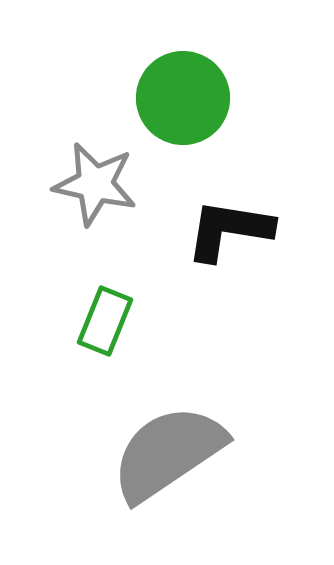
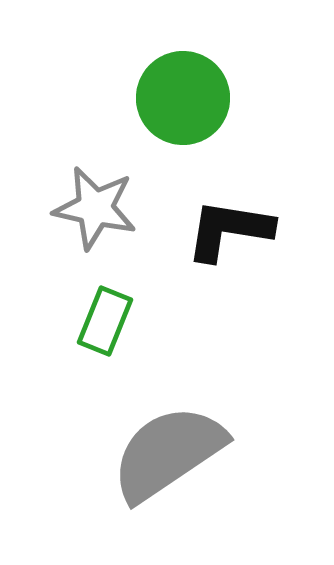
gray star: moved 24 px down
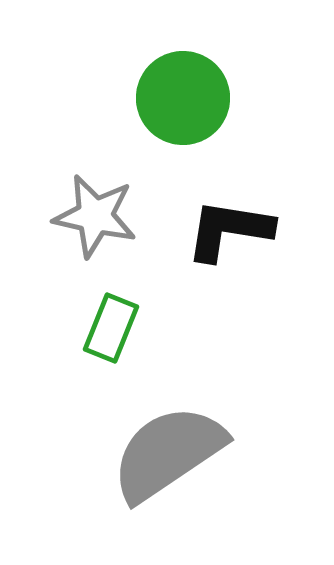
gray star: moved 8 px down
green rectangle: moved 6 px right, 7 px down
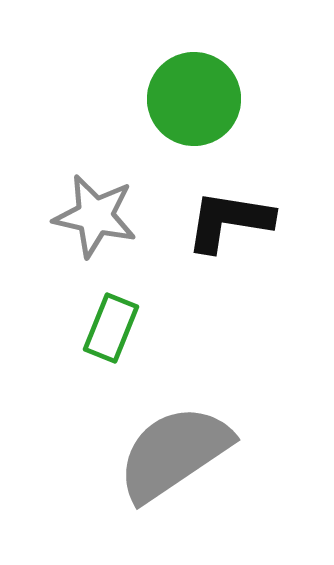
green circle: moved 11 px right, 1 px down
black L-shape: moved 9 px up
gray semicircle: moved 6 px right
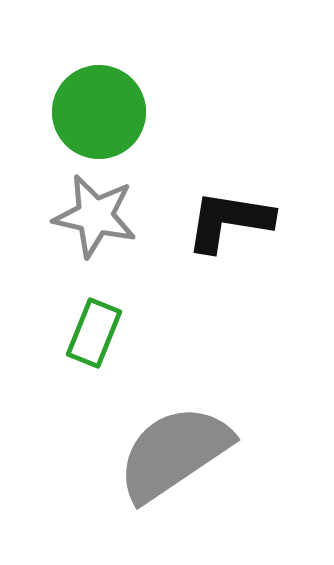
green circle: moved 95 px left, 13 px down
green rectangle: moved 17 px left, 5 px down
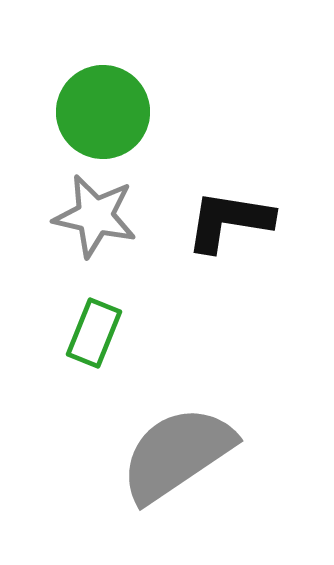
green circle: moved 4 px right
gray semicircle: moved 3 px right, 1 px down
